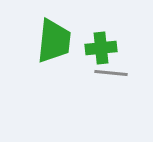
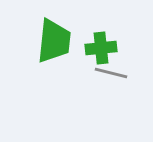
gray line: rotated 8 degrees clockwise
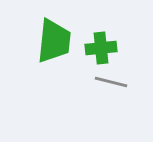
gray line: moved 9 px down
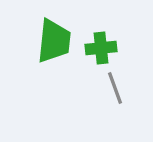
gray line: moved 4 px right, 6 px down; rotated 56 degrees clockwise
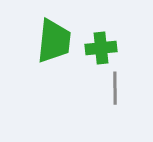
gray line: rotated 20 degrees clockwise
